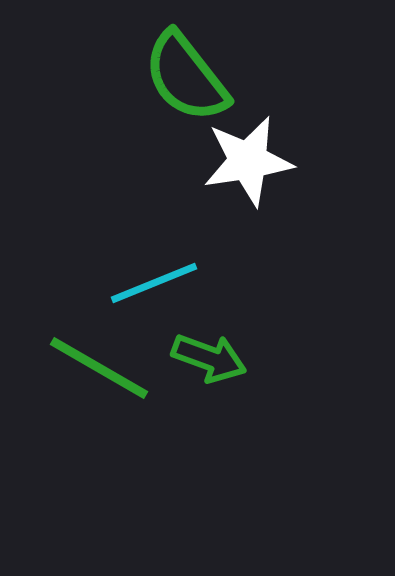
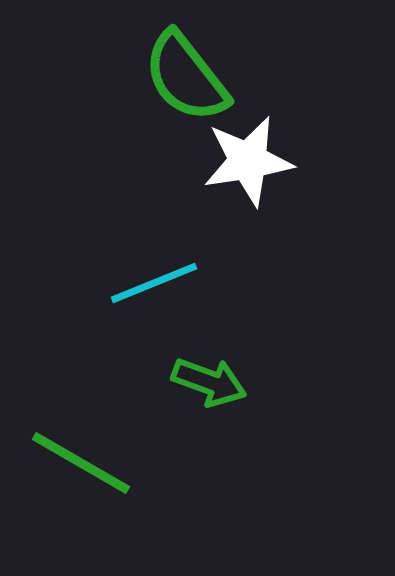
green arrow: moved 24 px down
green line: moved 18 px left, 95 px down
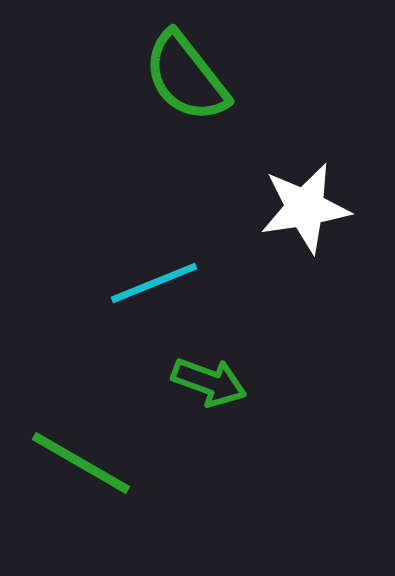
white star: moved 57 px right, 47 px down
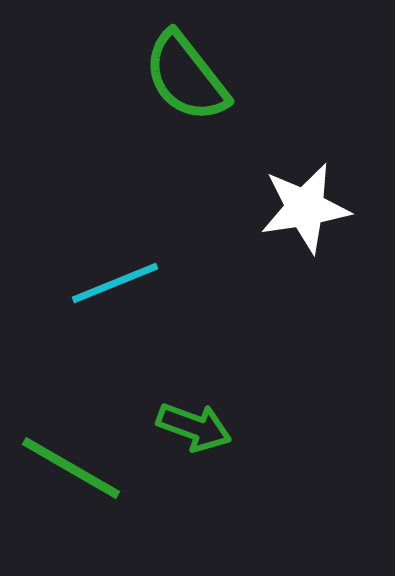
cyan line: moved 39 px left
green arrow: moved 15 px left, 45 px down
green line: moved 10 px left, 5 px down
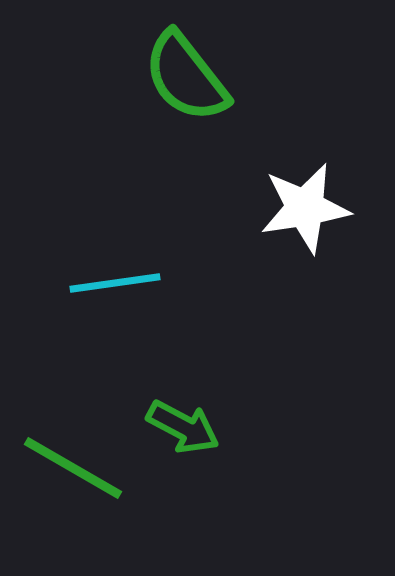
cyan line: rotated 14 degrees clockwise
green arrow: moved 11 px left; rotated 8 degrees clockwise
green line: moved 2 px right
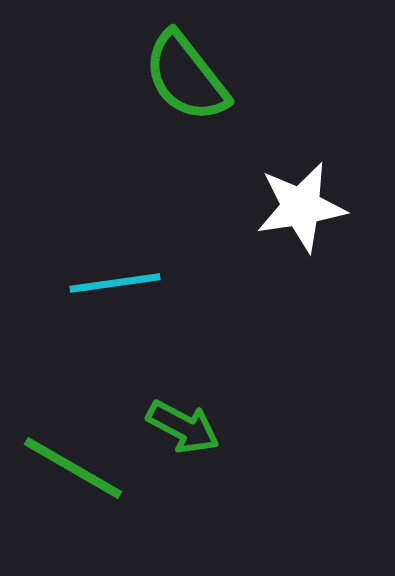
white star: moved 4 px left, 1 px up
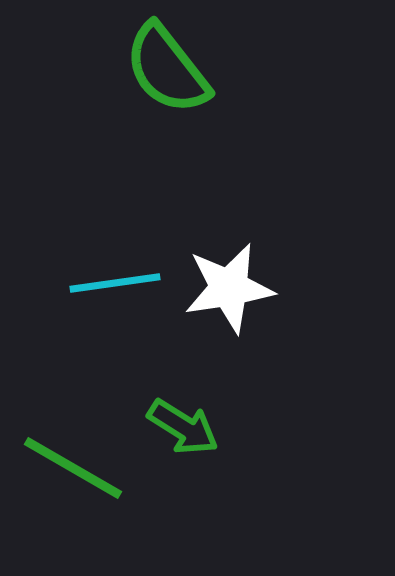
green semicircle: moved 19 px left, 8 px up
white star: moved 72 px left, 81 px down
green arrow: rotated 4 degrees clockwise
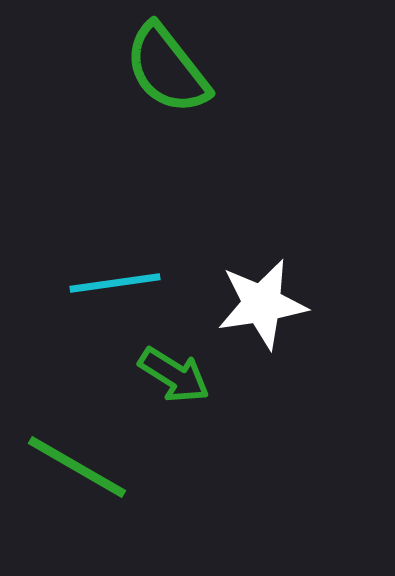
white star: moved 33 px right, 16 px down
green arrow: moved 9 px left, 52 px up
green line: moved 4 px right, 1 px up
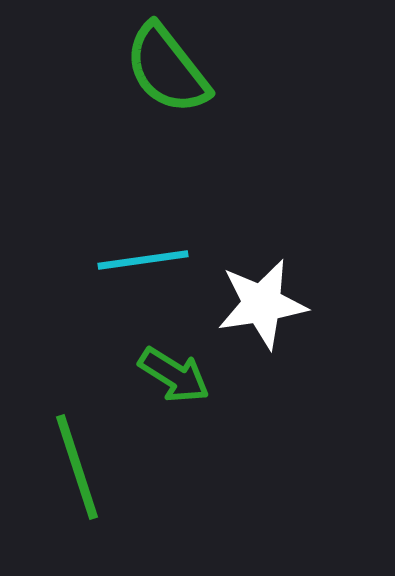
cyan line: moved 28 px right, 23 px up
green line: rotated 42 degrees clockwise
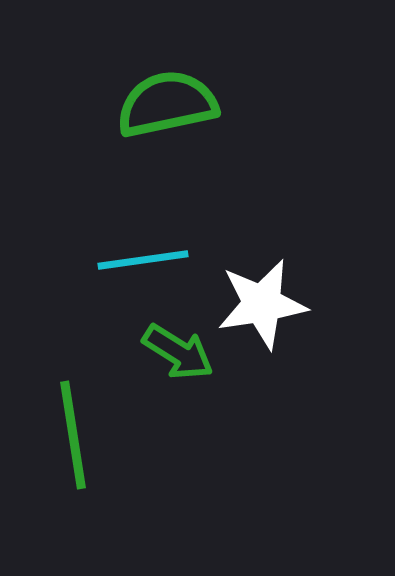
green semicircle: moved 35 px down; rotated 116 degrees clockwise
green arrow: moved 4 px right, 23 px up
green line: moved 4 px left, 32 px up; rotated 9 degrees clockwise
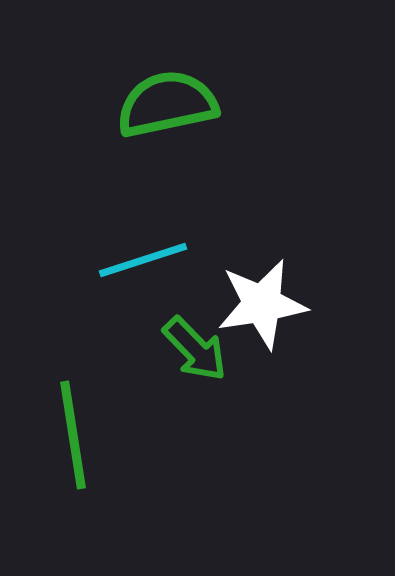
cyan line: rotated 10 degrees counterclockwise
green arrow: moved 17 px right, 3 px up; rotated 14 degrees clockwise
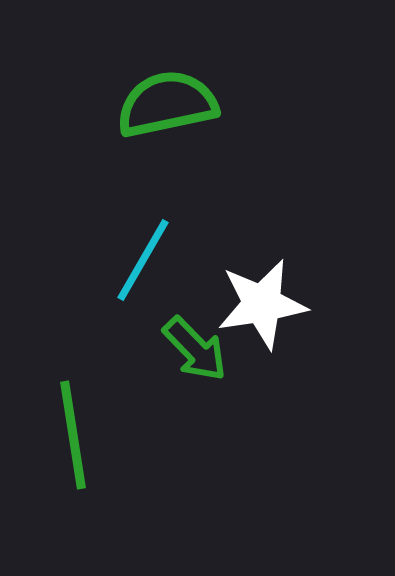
cyan line: rotated 42 degrees counterclockwise
